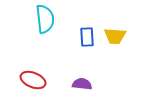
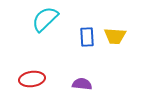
cyan semicircle: rotated 128 degrees counterclockwise
red ellipse: moved 1 px left, 1 px up; rotated 30 degrees counterclockwise
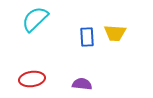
cyan semicircle: moved 10 px left
yellow trapezoid: moved 3 px up
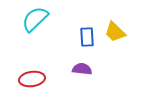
yellow trapezoid: moved 1 px up; rotated 40 degrees clockwise
purple semicircle: moved 15 px up
